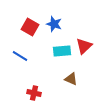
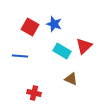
cyan rectangle: rotated 36 degrees clockwise
blue line: rotated 28 degrees counterclockwise
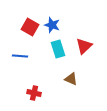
blue star: moved 2 px left, 1 px down
cyan rectangle: moved 4 px left, 2 px up; rotated 42 degrees clockwise
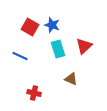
blue line: rotated 21 degrees clockwise
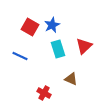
blue star: rotated 28 degrees clockwise
red cross: moved 10 px right; rotated 16 degrees clockwise
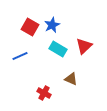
cyan rectangle: rotated 42 degrees counterclockwise
blue line: rotated 49 degrees counterclockwise
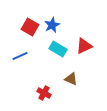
red triangle: rotated 18 degrees clockwise
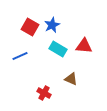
red triangle: rotated 30 degrees clockwise
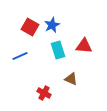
cyan rectangle: moved 1 px down; rotated 42 degrees clockwise
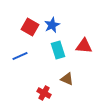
brown triangle: moved 4 px left
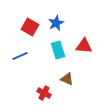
blue star: moved 4 px right, 2 px up
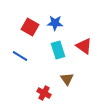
blue star: moved 1 px left; rotated 28 degrees clockwise
red triangle: rotated 30 degrees clockwise
blue line: rotated 56 degrees clockwise
brown triangle: rotated 32 degrees clockwise
